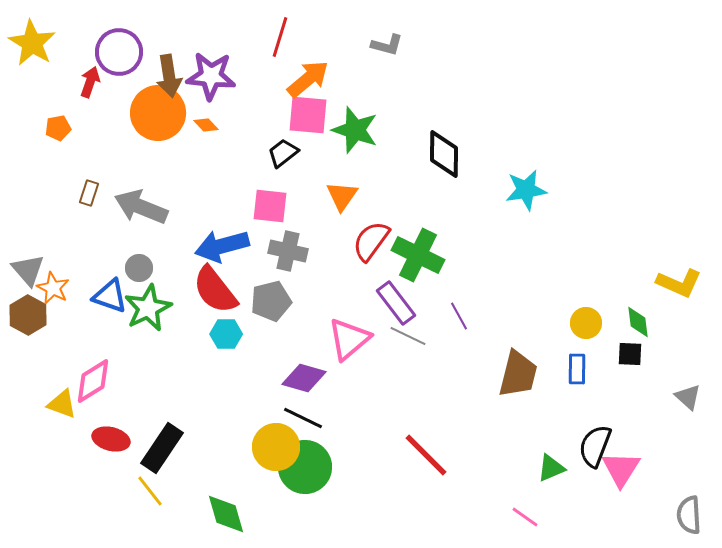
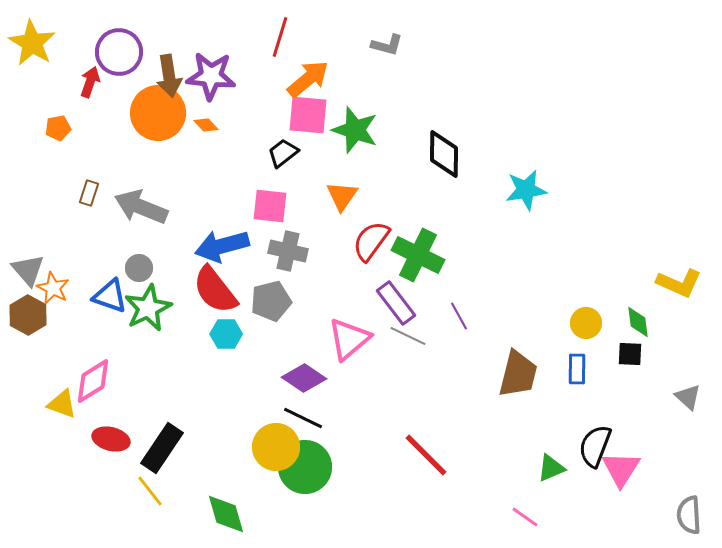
purple diamond at (304, 378): rotated 18 degrees clockwise
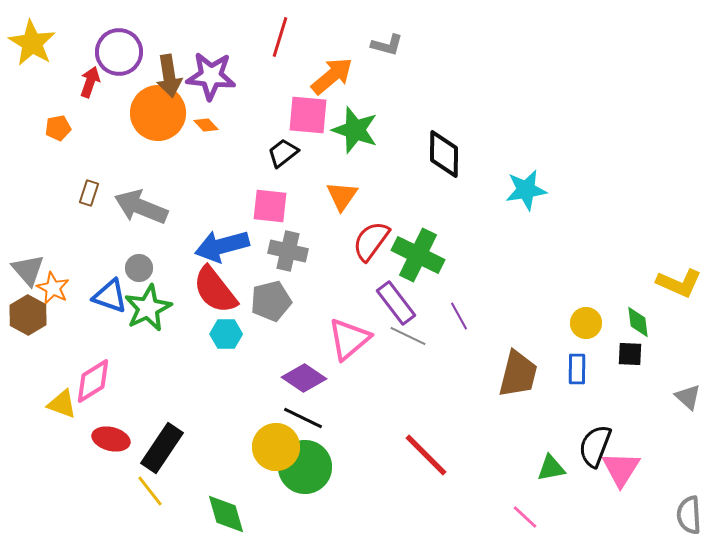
orange arrow at (308, 79): moved 24 px right, 3 px up
green triangle at (551, 468): rotated 12 degrees clockwise
pink line at (525, 517): rotated 8 degrees clockwise
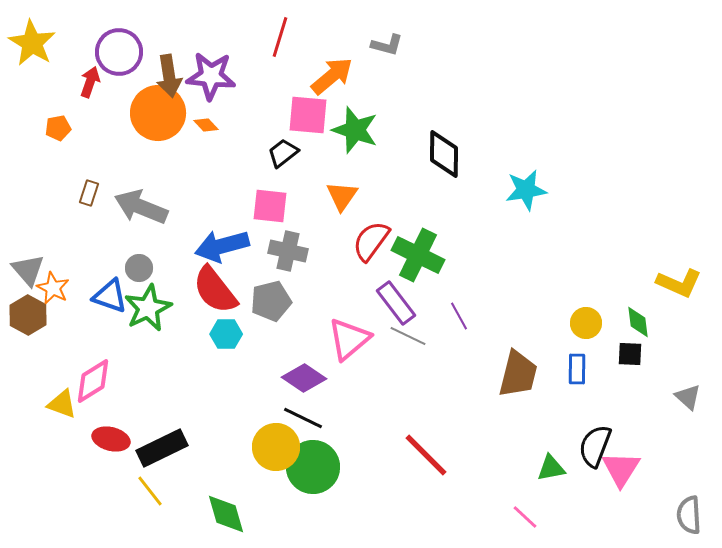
black rectangle at (162, 448): rotated 30 degrees clockwise
green circle at (305, 467): moved 8 px right
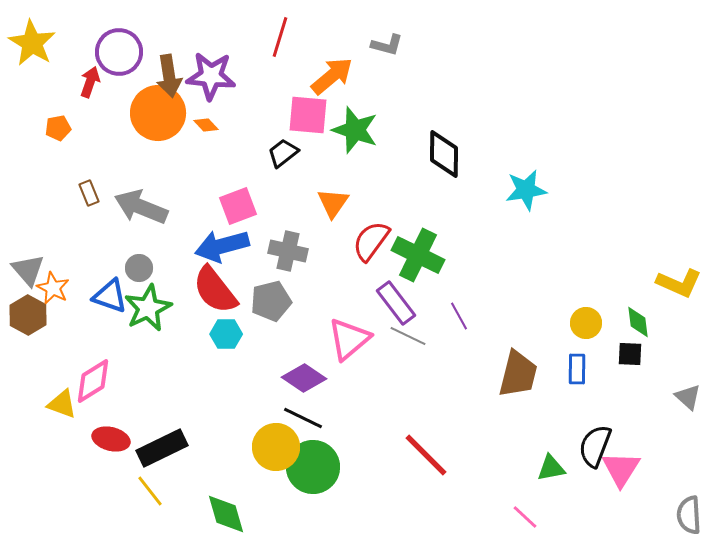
brown rectangle at (89, 193): rotated 40 degrees counterclockwise
orange triangle at (342, 196): moved 9 px left, 7 px down
pink square at (270, 206): moved 32 px left; rotated 27 degrees counterclockwise
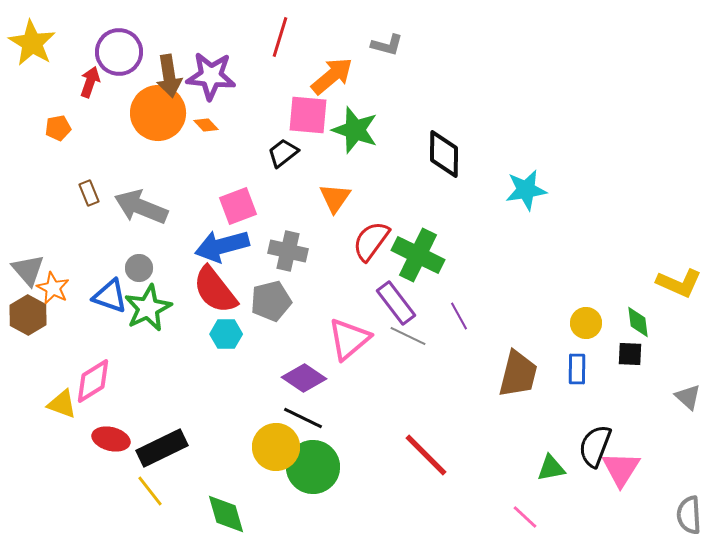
orange triangle at (333, 203): moved 2 px right, 5 px up
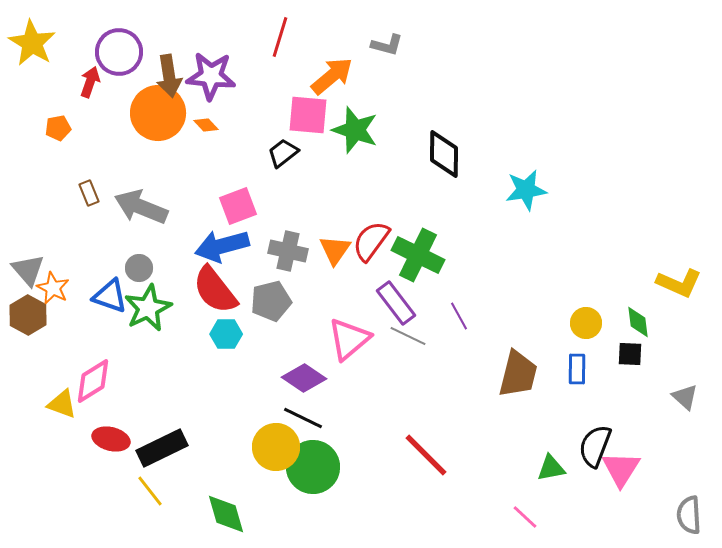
orange triangle at (335, 198): moved 52 px down
gray triangle at (688, 397): moved 3 px left
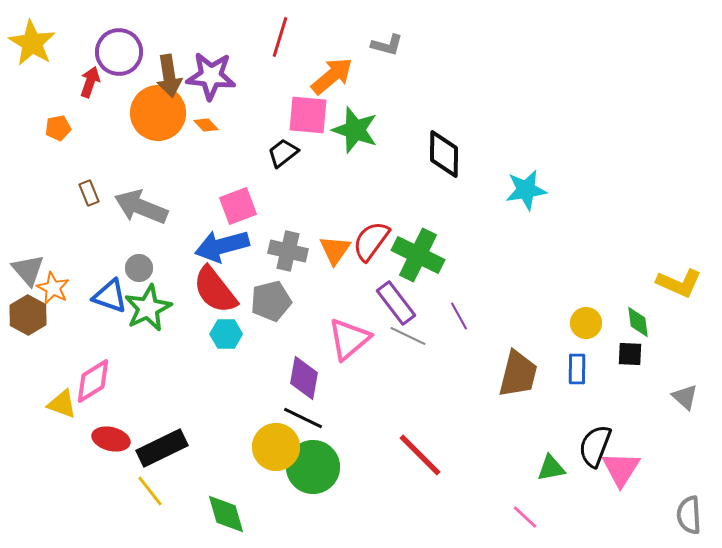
purple diamond at (304, 378): rotated 66 degrees clockwise
red line at (426, 455): moved 6 px left
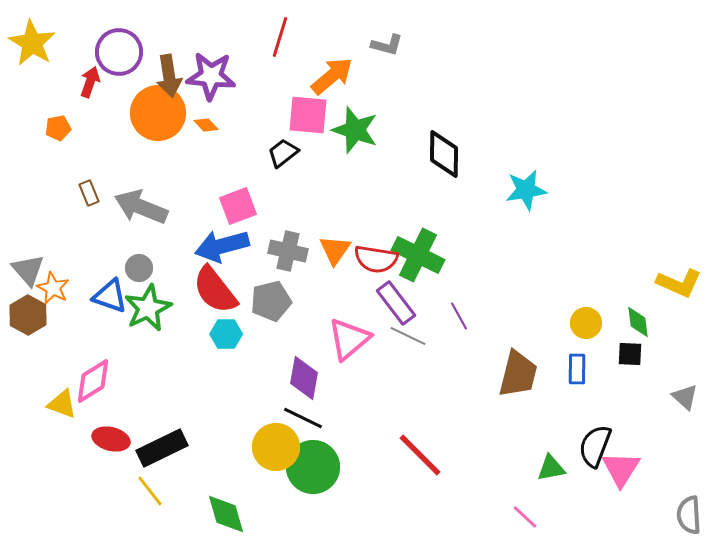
red semicircle at (371, 241): moved 5 px right, 18 px down; rotated 117 degrees counterclockwise
